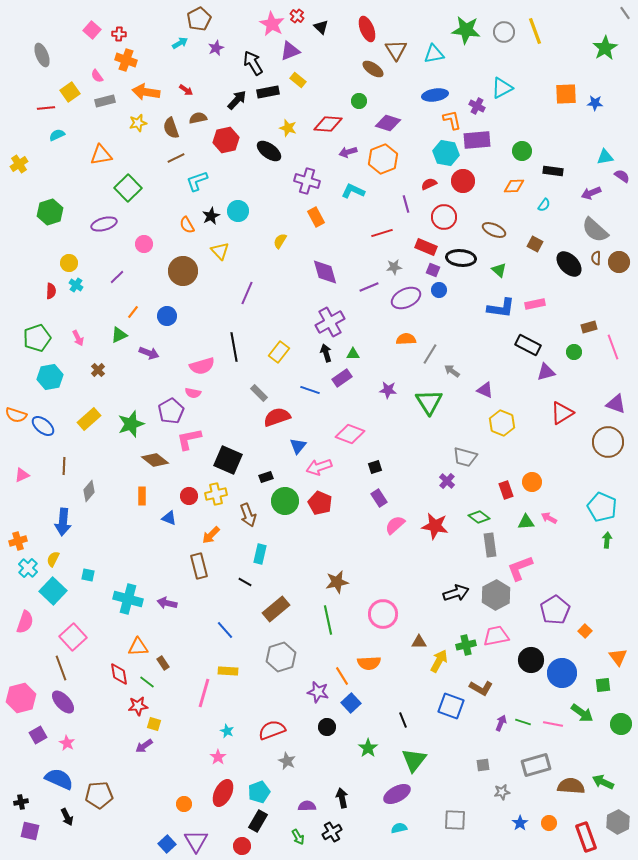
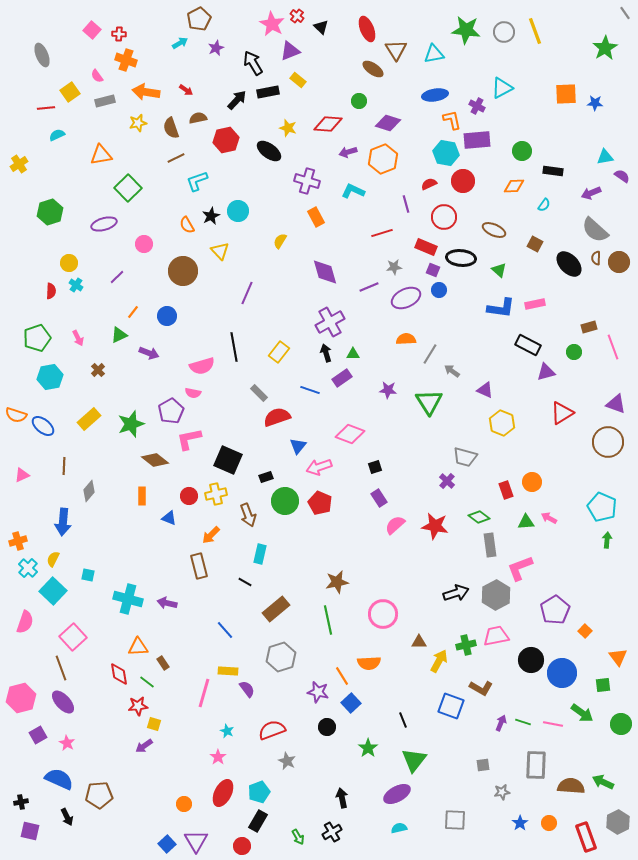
gray rectangle at (536, 765): rotated 72 degrees counterclockwise
purple semicircle at (307, 806): moved 60 px left, 117 px up; rotated 54 degrees clockwise
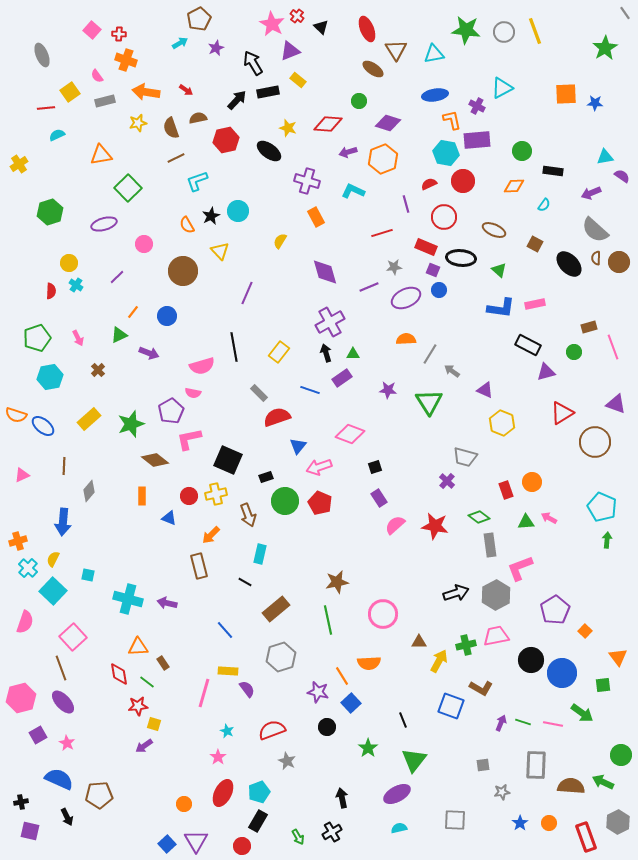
brown circle at (608, 442): moved 13 px left
green circle at (621, 724): moved 31 px down
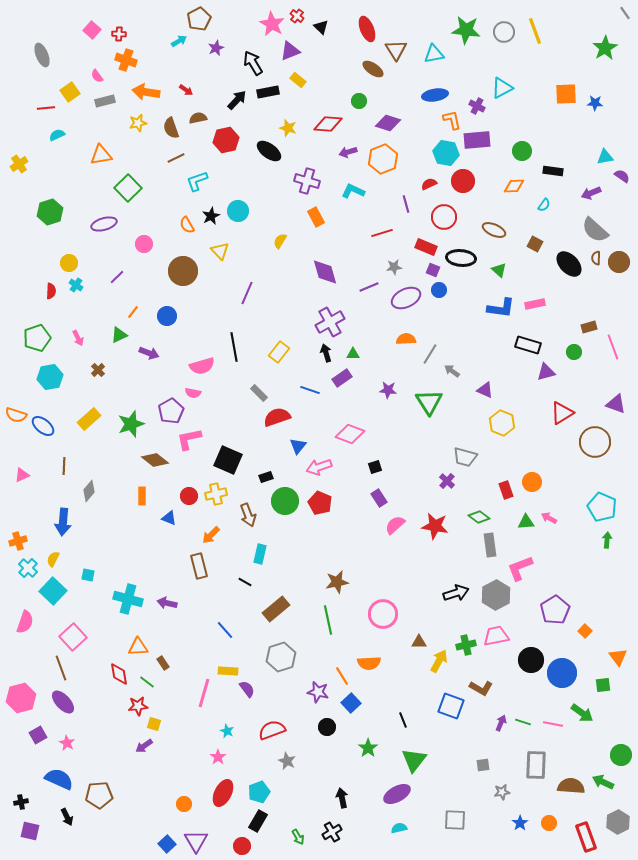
cyan arrow at (180, 43): moved 1 px left, 2 px up
black rectangle at (528, 345): rotated 10 degrees counterclockwise
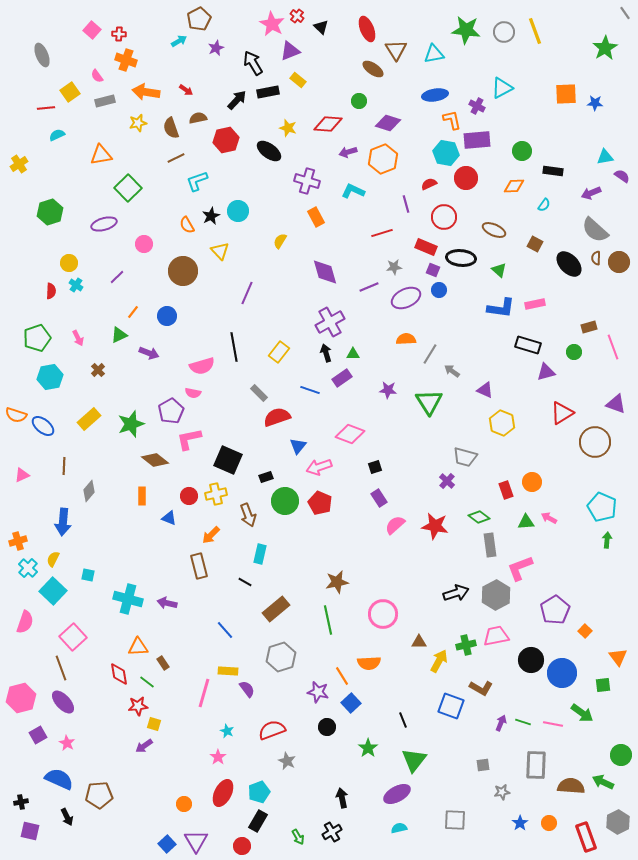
red circle at (463, 181): moved 3 px right, 3 px up
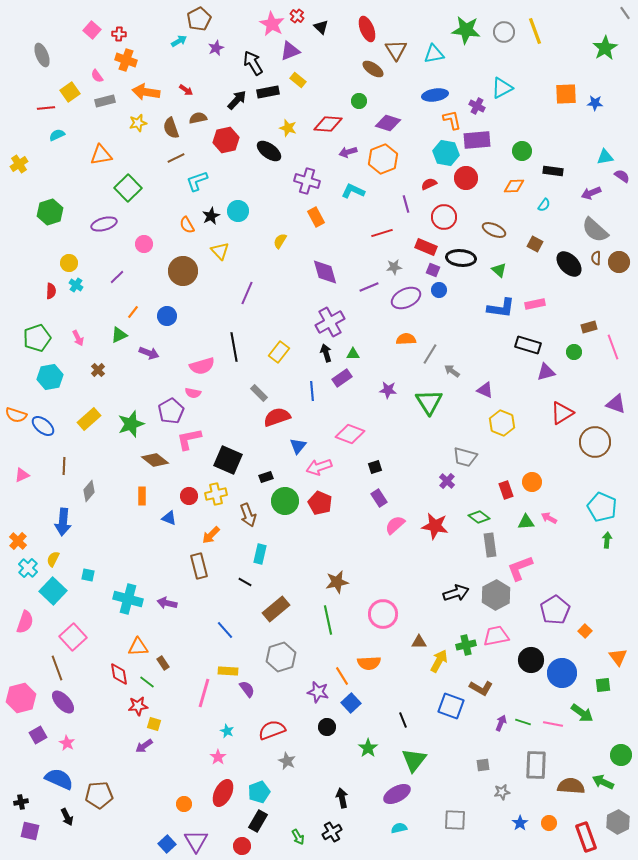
blue line at (310, 390): moved 2 px right, 1 px down; rotated 66 degrees clockwise
orange cross at (18, 541): rotated 30 degrees counterclockwise
brown line at (61, 668): moved 4 px left
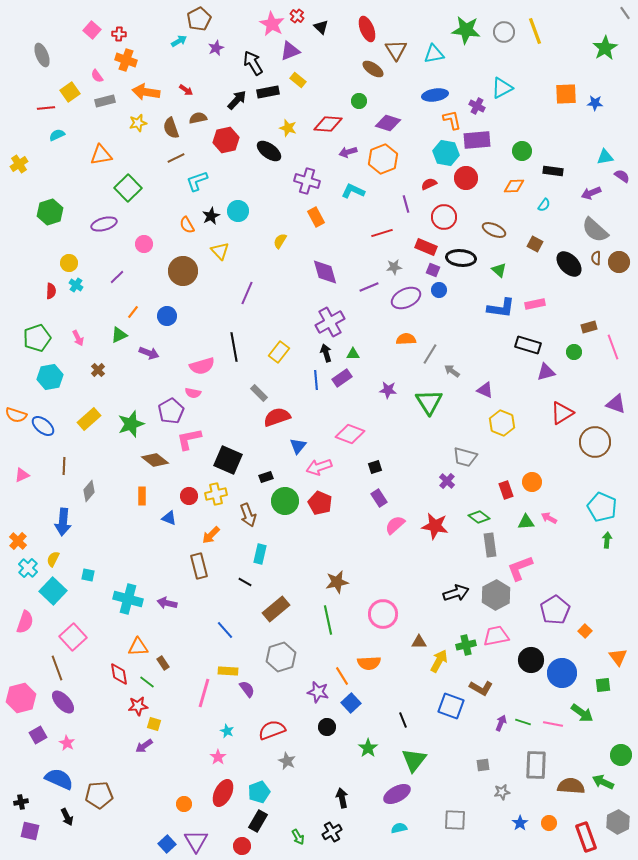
blue line at (312, 391): moved 4 px right, 11 px up
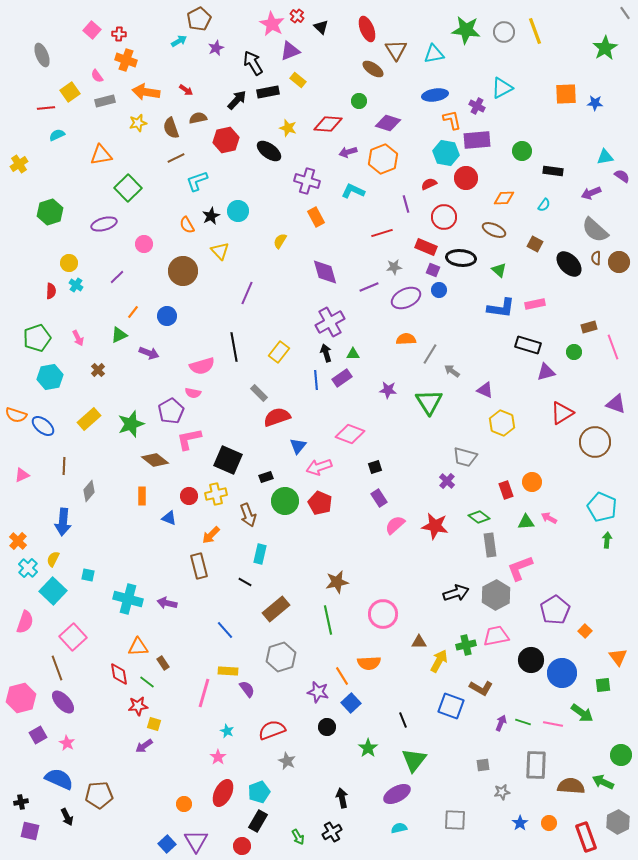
orange diamond at (514, 186): moved 10 px left, 12 px down
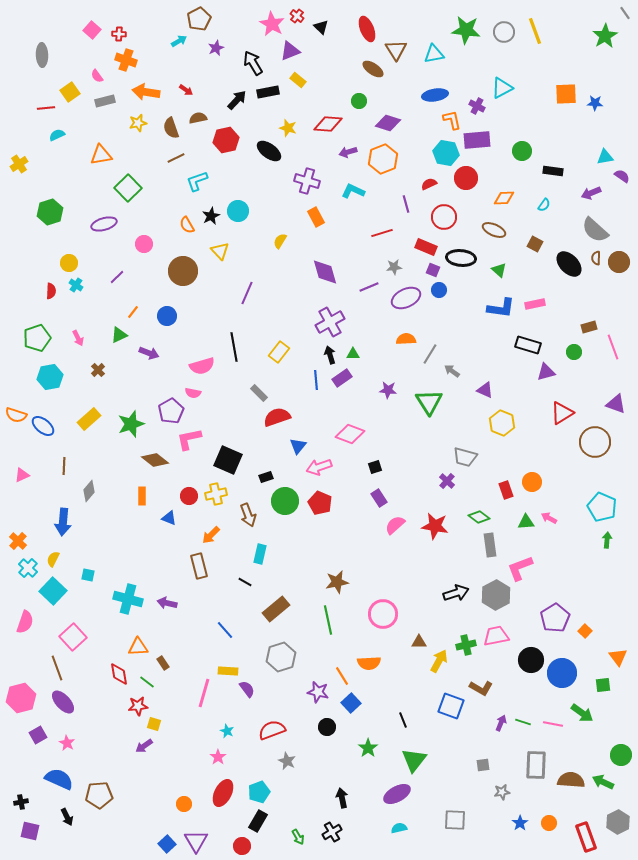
green star at (605, 48): moved 12 px up
gray ellipse at (42, 55): rotated 20 degrees clockwise
black arrow at (326, 353): moved 4 px right, 2 px down
purple pentagon at (555, 610): moved 8 px down
brown semicircle at (571, 786): moved 6 px up
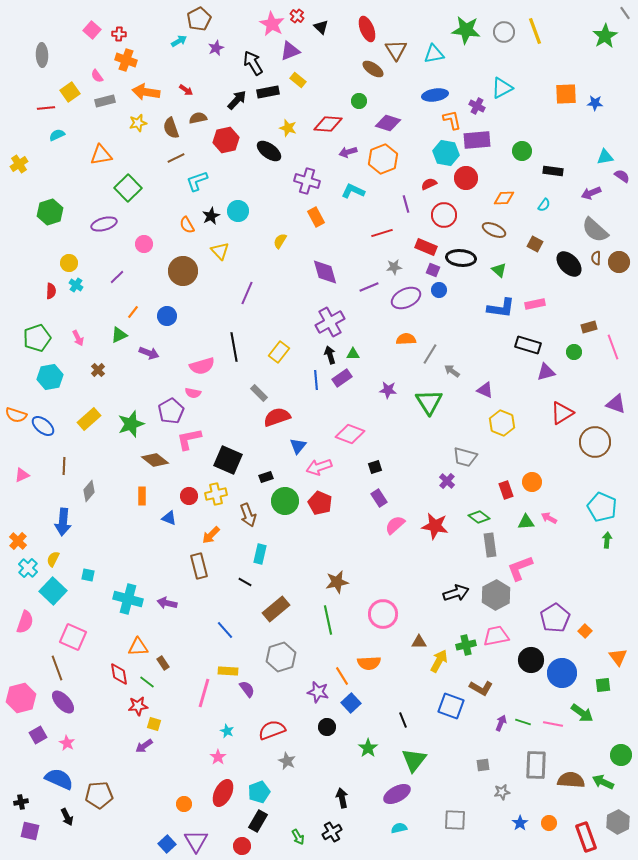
red circle at (444, 217): moved 2 px up
pink square at (73, 637): rotated 24 degrees counterclockwise
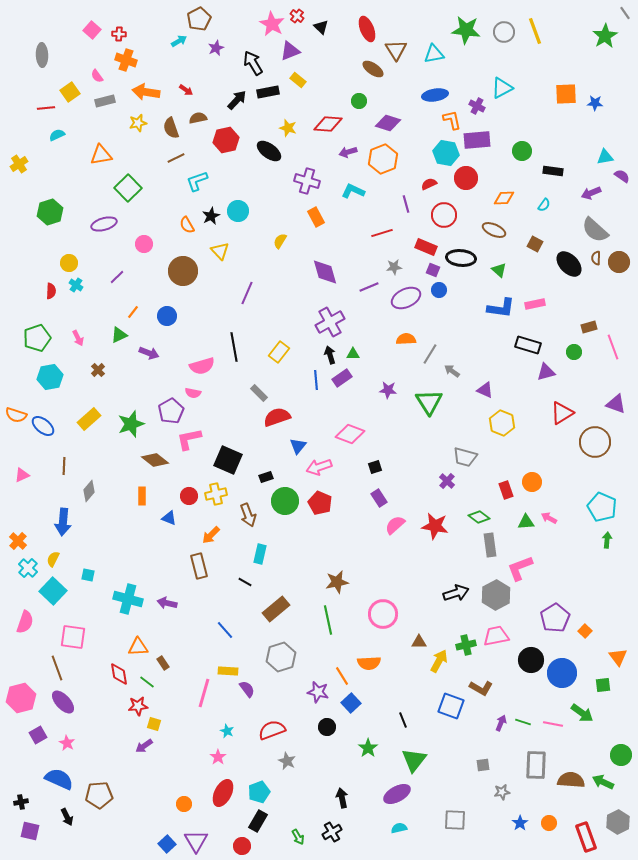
pink square at (73, 637): rotated 16 degrees counterclockwise
